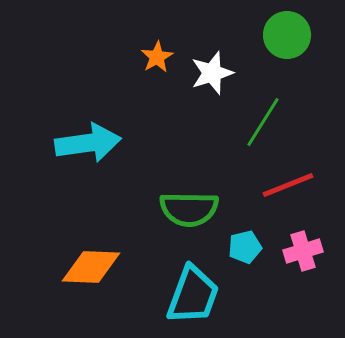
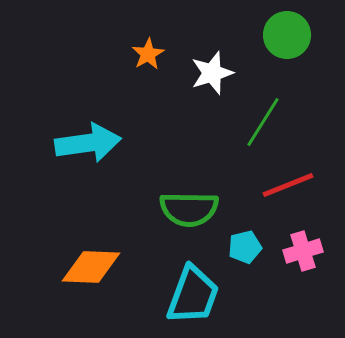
orange star: moved 9 px left, 3 px up
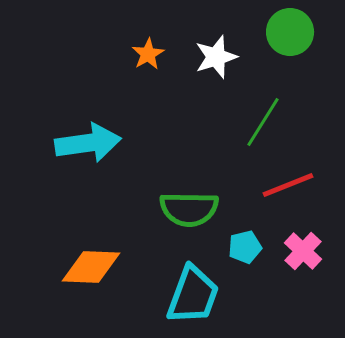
green circle: moved 3 px right, 3 px up
white star: moved 4 px right, 16 px up
pink cross: rotated 30 degrees counterclockwise
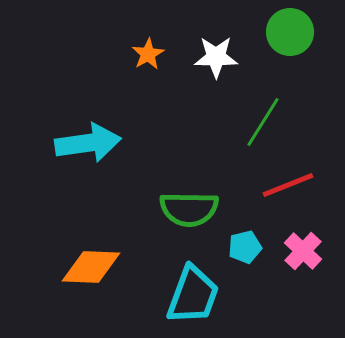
white star: rotated 18 degrees clockwise
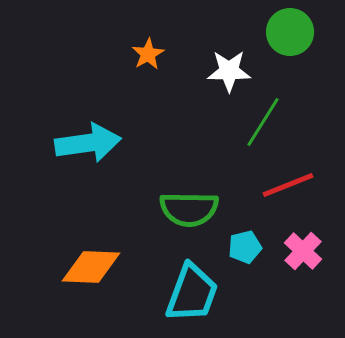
white star: moved 13 px right, 14 px down
cyan trapezoid: moved 1 px left, 2 px up
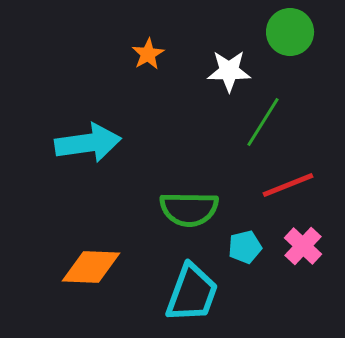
pink cross: moved 5 px up
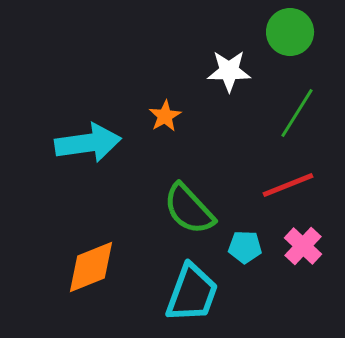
orange star: moved 17 px right, 62 px down
green line: moved 34 px right, 9 px up
green semicircle: rotated 46 degrees clockwise
cyan pentagon: rotated 16 degrees clockwise
orange diamond: rotated 24 degrees counterclockwise
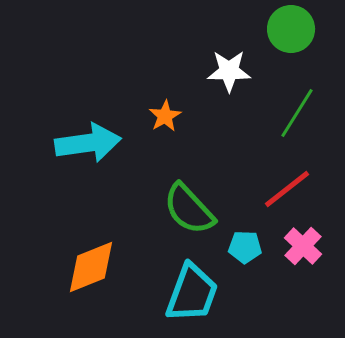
green circle: moved 1 px right, 3 px up
red line: moved 1 px left, 4 px down; rotated 16 degrees counterclockwise
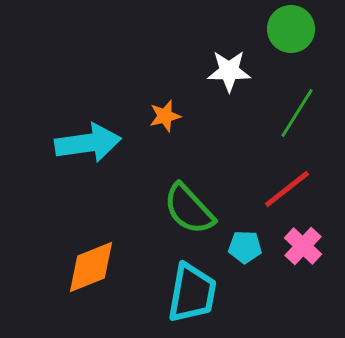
orange star: rotated 16 degrees clockwise
cyan trapezoid: rotated 10 degrees counterclockwise
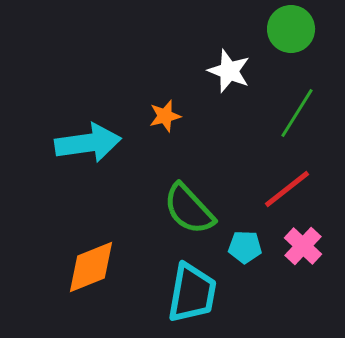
white star: rotated 21 degrees clockwise
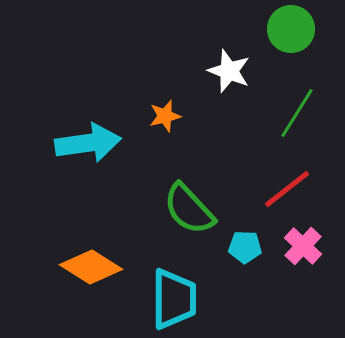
orange diamond: rotated 54 degrees clockwise
cyan trapezoid: moved 18 px left, 6 px down; rotated 10 degrees counterclockwise
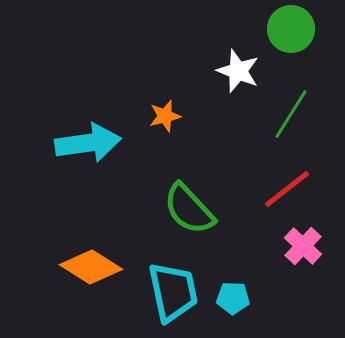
white star: moved 9 px right
green line: moved 6 px left, 1 px down
cyan pentagon: moved 12 px left, 51 px down
cyan trapezoid: moved 1 px left, 7 px up; rotated 12 degrees counterclockwise
